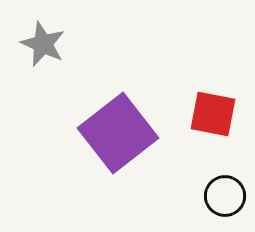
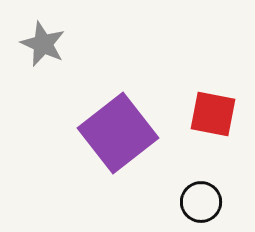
black circle: moved 24 px left, 6 px down
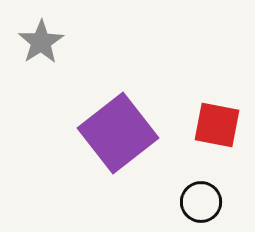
gray star: moved 2 px left, 2 px up; rotated 15 degrees clockwise
red square: moved 4 px right, 11 px down
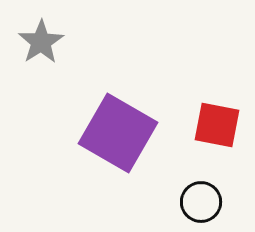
purple square: rotated 22 degrees counterclockwise
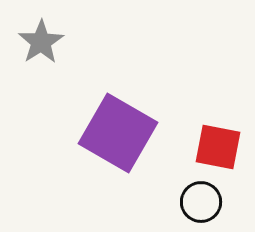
red square: moved 1 px right, 22 px down
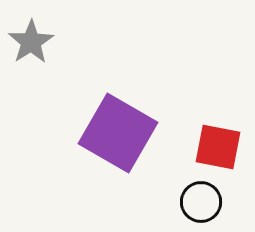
gray star: moved 10 px left
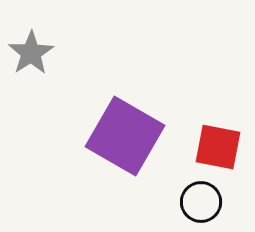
gray star: moved 11 px down
purple square: moved 7 px right, 3 px down
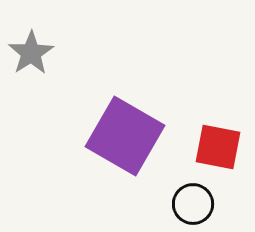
black circle: moved 8 px left, 2 px down
